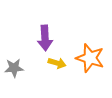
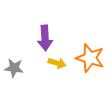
gray star: rotated 12 degrees clockwise
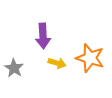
purple arrow: moved 2 px left, 2 px up
gray star: rotated 24 degrees clockwise
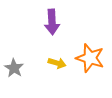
purple arrow: moved 9 px right, 14 px up
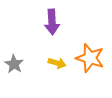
gray star: moved 4 px up
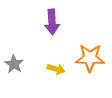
orange star: rotated 16 degrees counterclockwise
yellow arrow: moved 1 px left, 6 px down
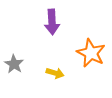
orange star: moved 1 px right, 5 px up; rotated 24 degrees clockwise
yellow arrow: moved 1 px left, 4 px down
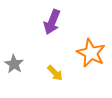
purple arrow: rotated 25 degrees clockwise
yellow arrow: rotated 30 degrees clockwise
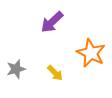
purple arrow: rotated 25 degrees clockwise
gray star: moved 2 px right, 5 px down; rotated 24 degrees clockwise
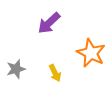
purple arrow: moved 3 px left, 1 px down
yellow arrow: rotated 18 degrees clockwise
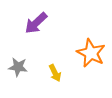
purple arrow: moved 13 px left
gray star: moved 2 px right, 2 px up; rotated 24 degrees clockwise
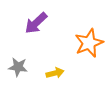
orange star: moved 2 px left, 10 px up; rotated 24 degrees clockwise
yellow arrow: rotated 78 degrees counterclockwise
